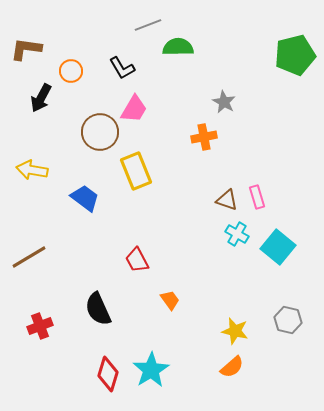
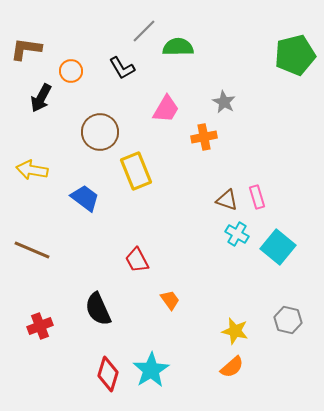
gray line: moved 4 px left, 6 px down; rotated 24 degrees counterclockwise
pink trapezoid: moved 32 px right
brown line: moved 3 px right, 7 px up; rotated 54 degrees clockwise
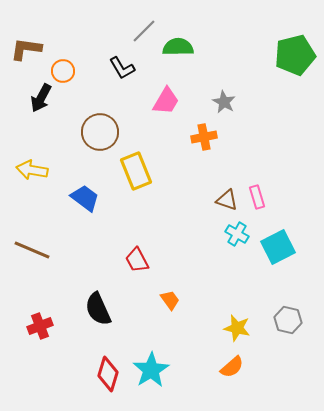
orange circle: moved 8 px left
pink trapezoid: moved 8 px up
cyan square: rotated 24 degrees clockwise
yellow star: moved 2 px right, 3 px up
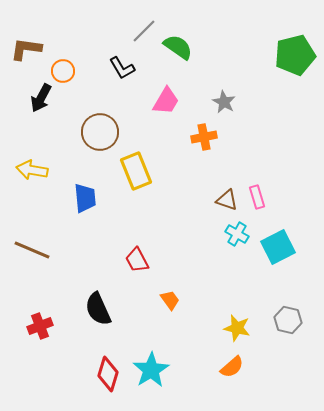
green semicircle: rotated 36 degrees clockwise
blue trapezoid: rotated 48 degrees clockwise
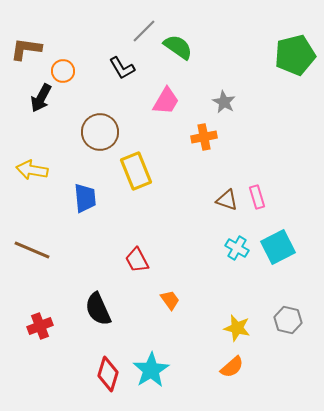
cyan cross: moved 14 px down
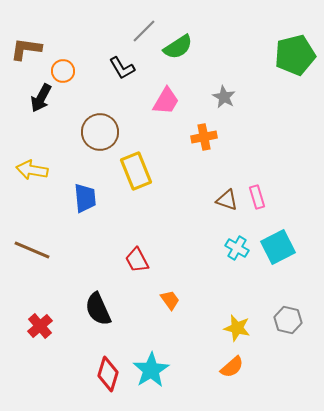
green semicircle: rotated 112 degrees clockwise
gray star: moved 5 px up
red cross: rotated 20 degrees counterclockwise
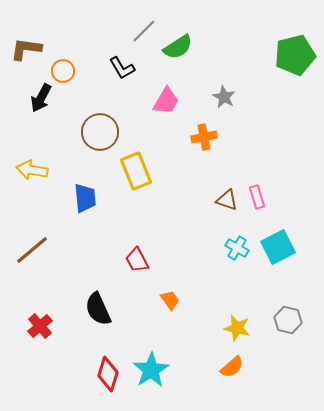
brown line: rotated 63 degrees counterclockwise
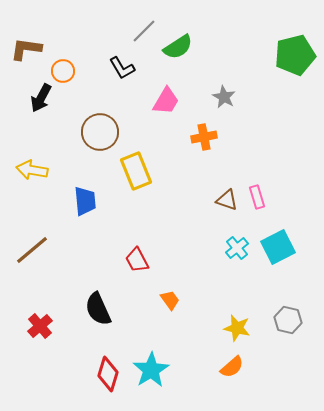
blue trapezoid: moved 3 px down
cyan cross: rotated 20 degrees clockwise
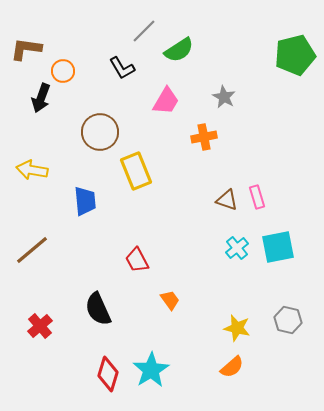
green semicircle: moved 1 px right, 3 px down
black arrow: rotated 8 degrees counterclockwise
cyan square: rotated 16 degrees clockwise
